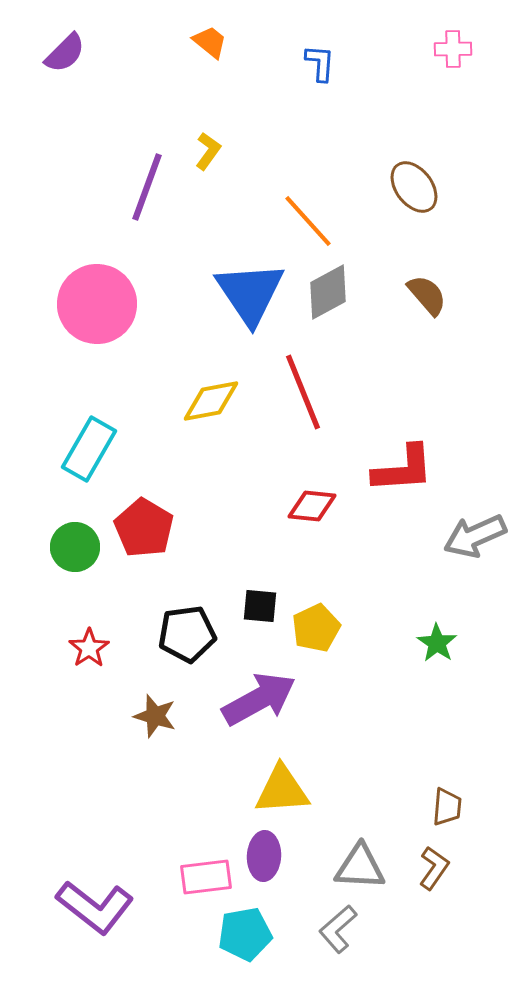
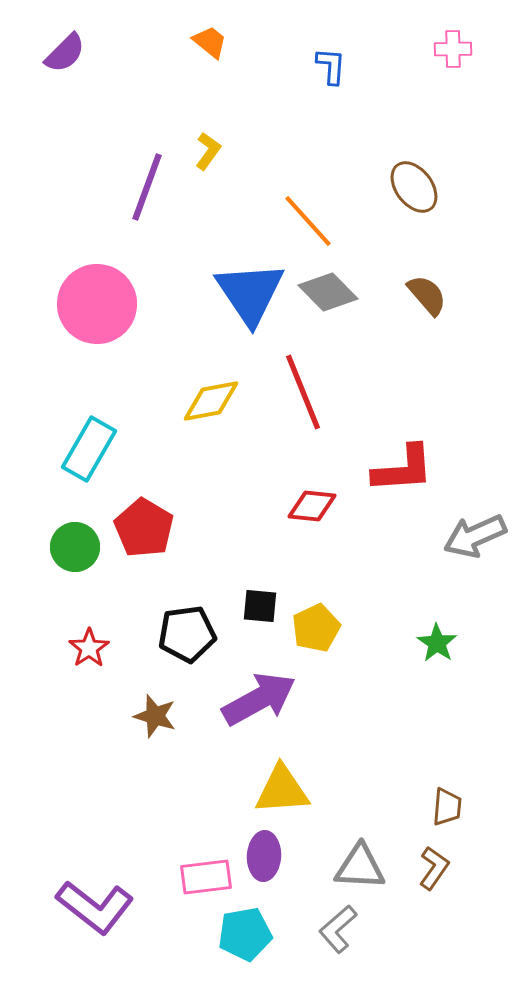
blue L-shape: moved 11 px right, 3 px down
gray diamond: rotated 74 degrees clockwise
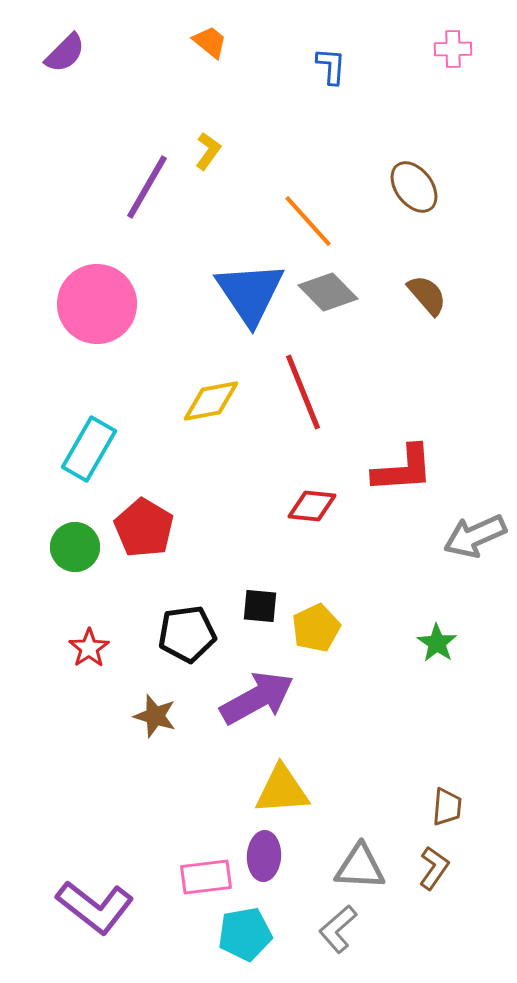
purple line: rotated 10 degrees clockwise
purple arrow: moved 2 px left, 1 px up
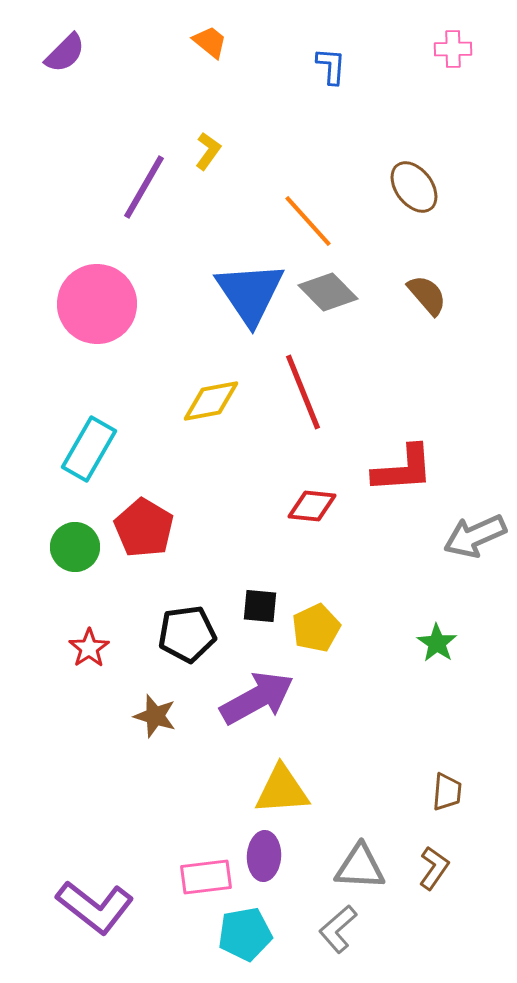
purple line: moved 3 px left
brown trapezoid: moved 15 px up
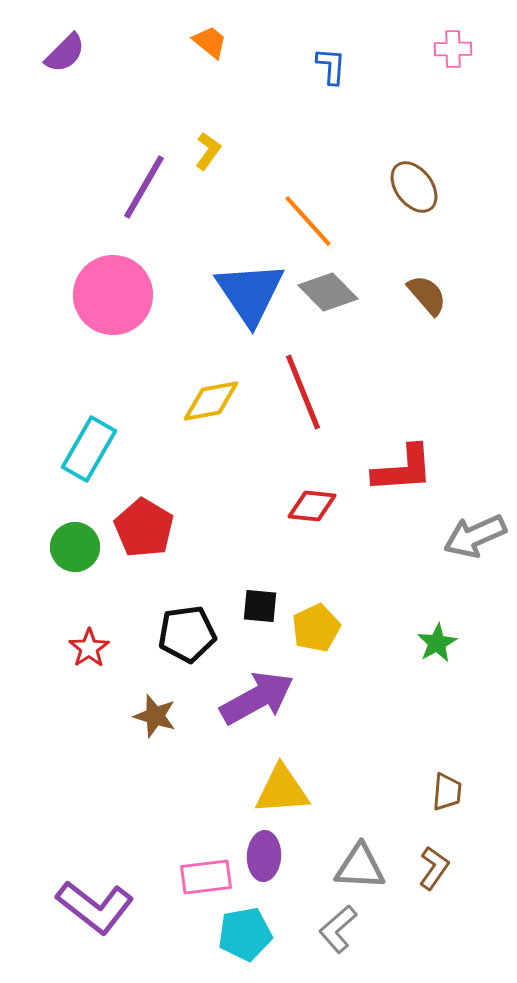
pink circle: moved 16 px right, 9 px up
green star: rotated 9 degrees clockwise
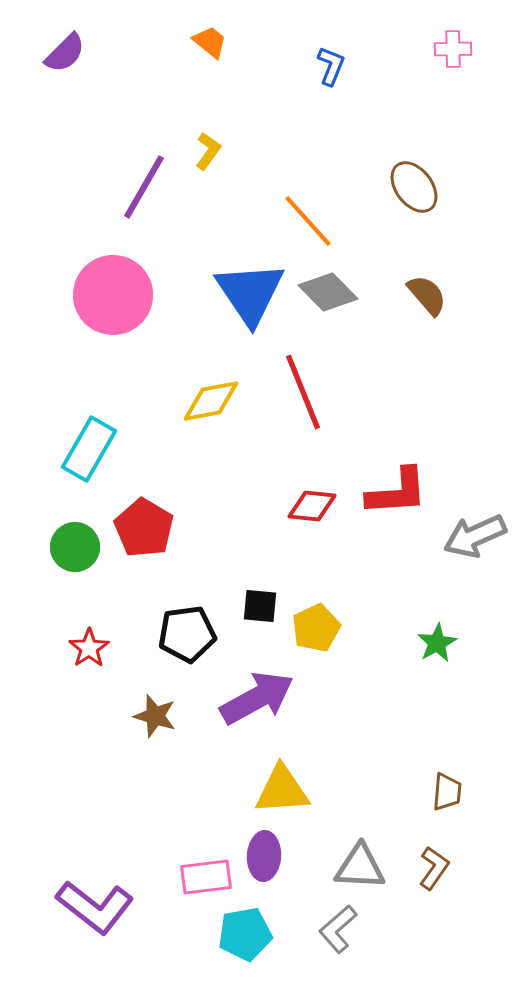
blue L-shape: rotated 18 degrees clockwise
red L-shape: moved 6 px left, 23 px down
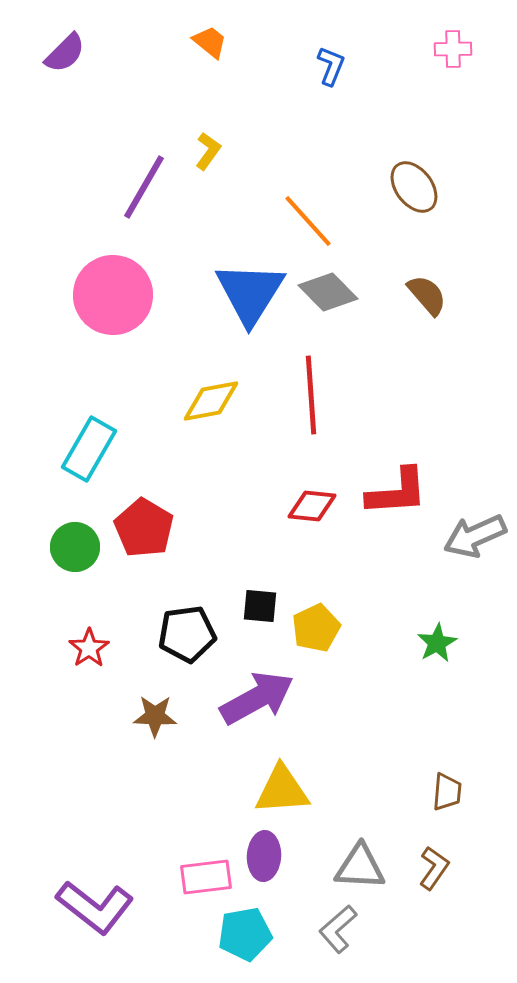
blue triangle: rotated 6 degrees clockwise
red line: moved 8 px right, 3 px down; rotated 18 degrees clockwise
brown star: rotated 15 degrees counterclockwise
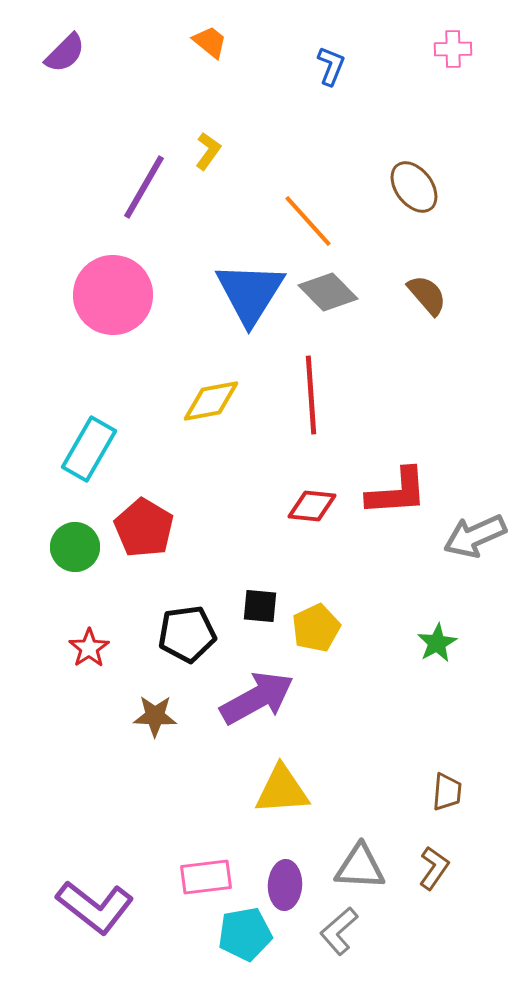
purple ellipse: moved 21 px right, 29 px down
gray L-shape: moved 1 px right, 2 px down
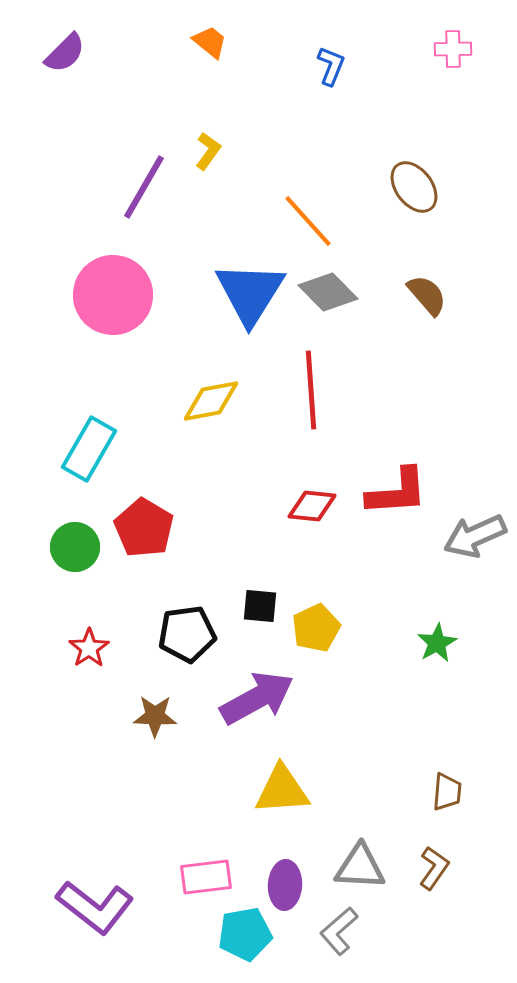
red line: moved 5 px up
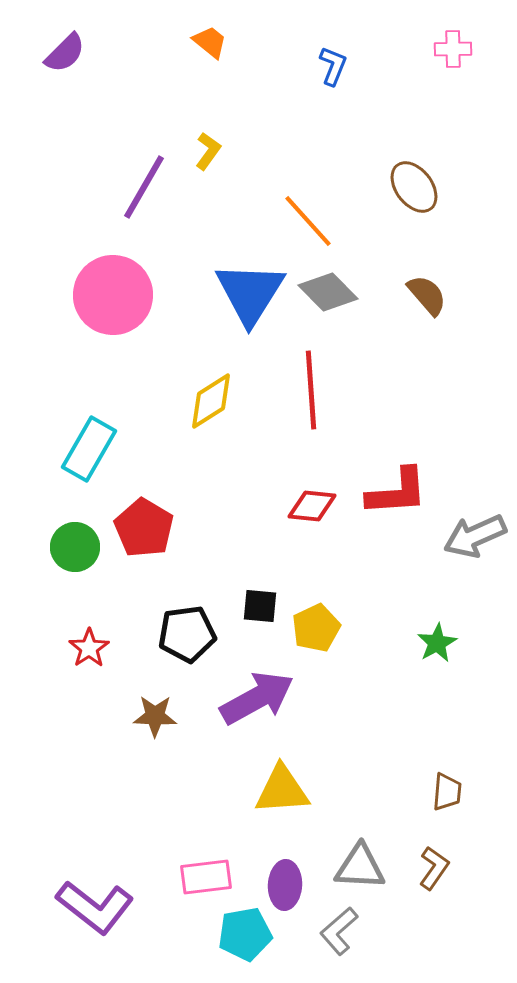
blue L-shape: moved 2 px right
yellow diamond: rotated 22 degrees counterclockwise
